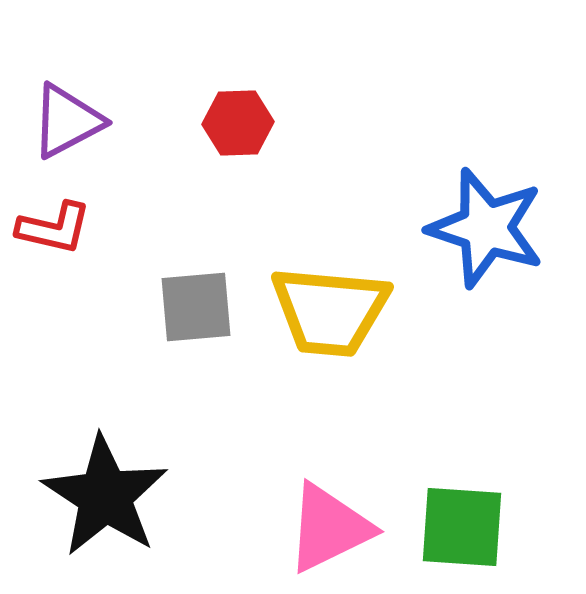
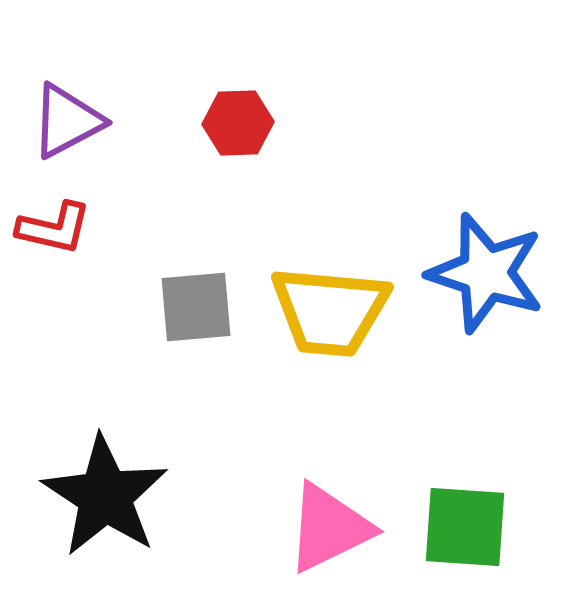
blue star: moved 45 px down
green square: moved 3 px right
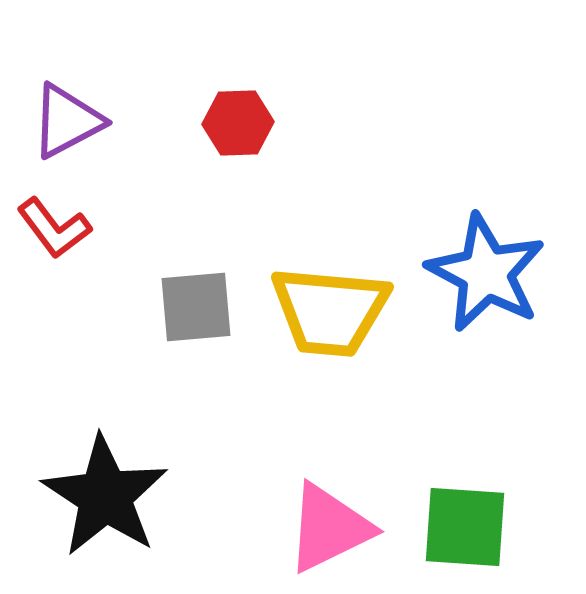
red L-shape: rotated 40 degrees clockwise
blue star: rotated 10 degrees clockwise
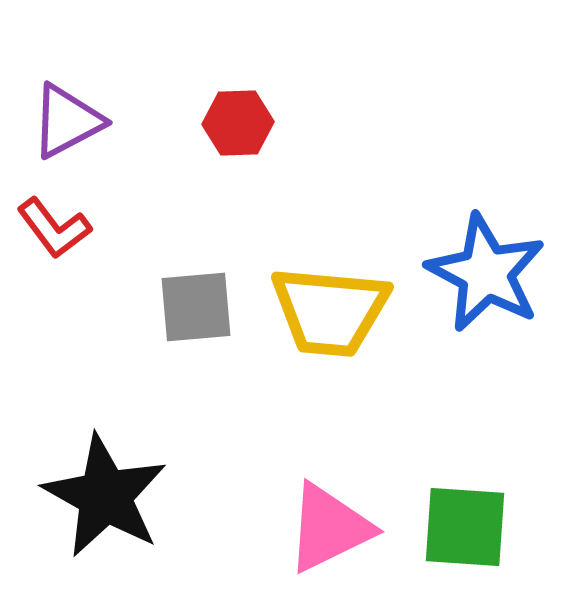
black star: rotated 4 degrees counterclockwise
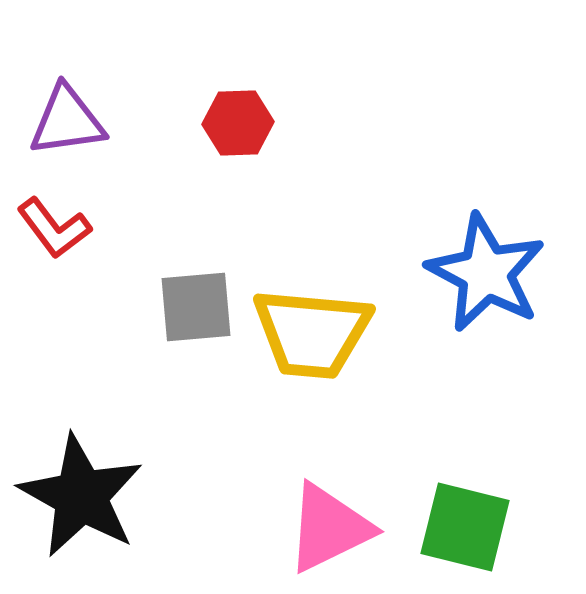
purple triangle: rotated 20 degrees clockwise
yellow trapezoid: moved 18 px left, 22 px down
black star: moved 24 px left
green square: rotated 10 degrees clockwise
